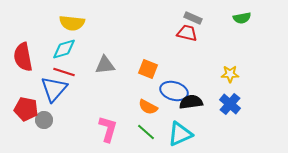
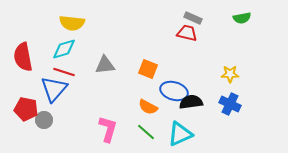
blue cross: rotated 15 degrees counterclockwise
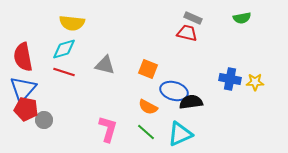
gray triangle: rotated 20 degrees clockwise
yellow star: moved 25 px right, 8 px down
blue triangle: moved 31 px left
blue cross: moved 25 px up; rotated 15 degrees counterclockwise
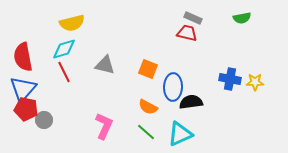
yellow semicircle: rotated 20 degrees counterclockwise
red line: rotated 45 degrees clockwise
blue ellipse: moved 1 px left, 4 px up; rotated 76 degrees clockwise
pink L-shape: moved 4 px left, 3 px up; rotated 8 degrees clockwise
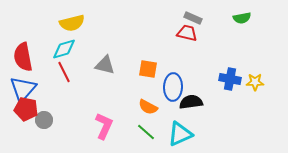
orange square: rotated 12 degrees counterclockwise
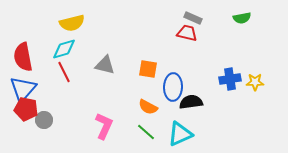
blue cross: rotated 20 degrees counterclockwise
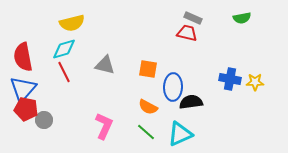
blue cross: rotated 20 degrees clockwise
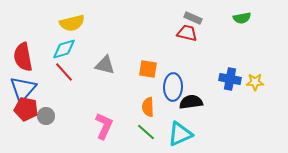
red line: rotated 15 degrees counterclockwise
orange semicircle: rotated 60 degrees clockwise
gray circle: moved 2 px right, 4 px up
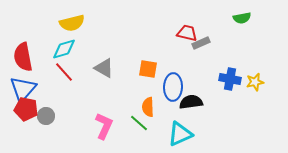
gray rectangle: moved 8 px right, 25 px down; rotated 48 degrees counterclockwise
gray triangle: moved 1 px left, 3 px down; rotated 15 degrees clockwise
yellow star: rotated 12 degrees counterclockwise
green line: moved 7 px left, 9 px up
